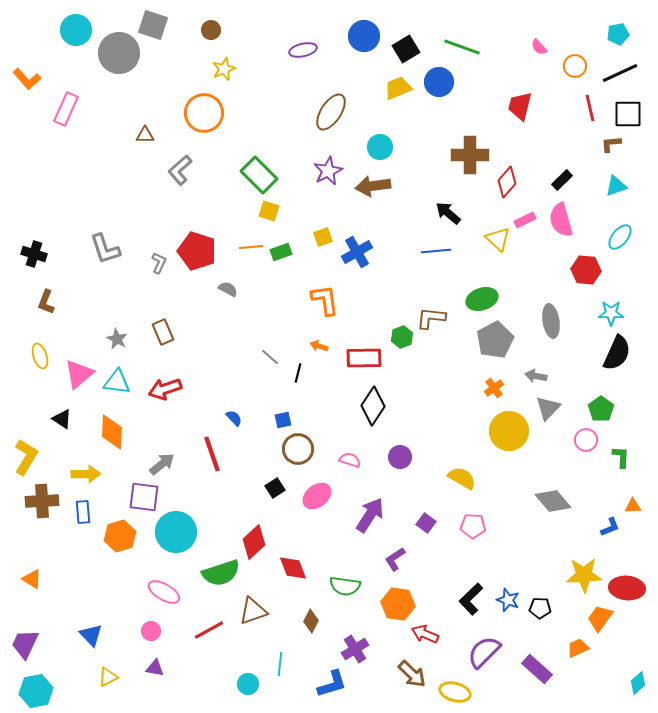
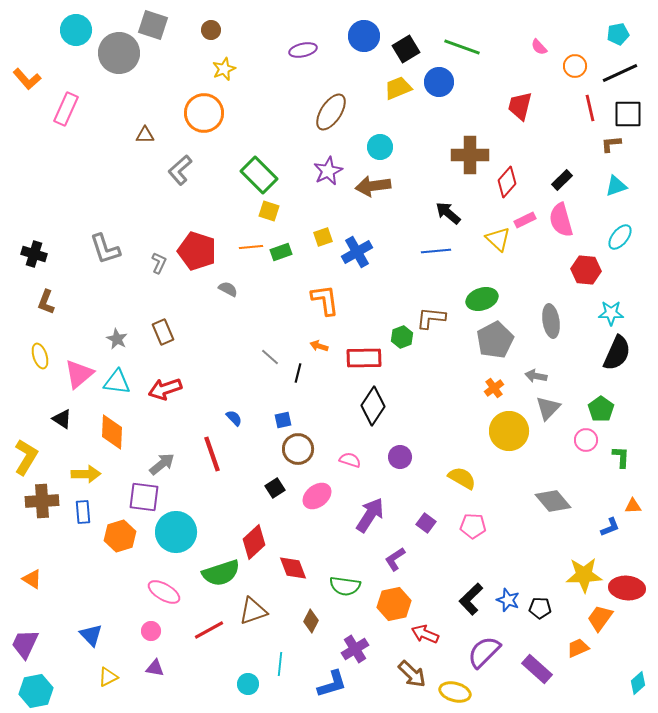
orange hexagon at (398, 604): moved 4 px left; rotated 20 degrees counterclockwise
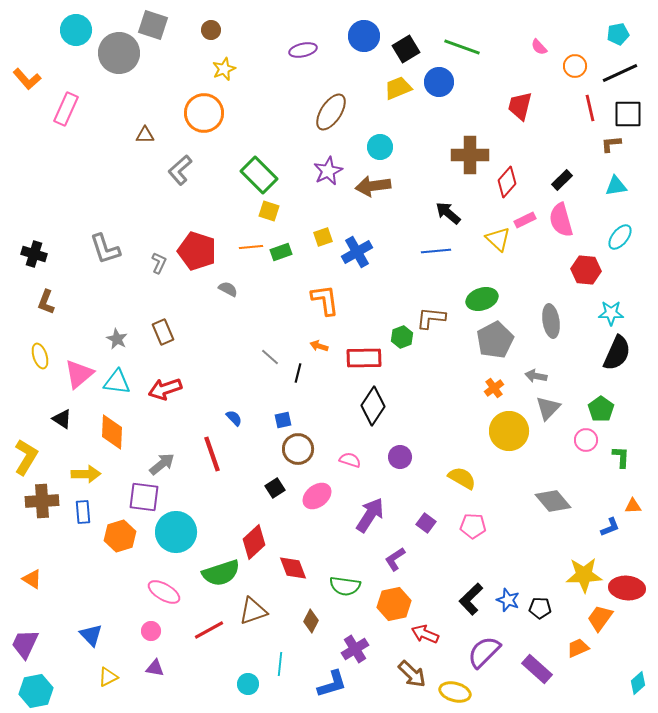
cyan triangle at (616, 186): rotated 10 degrees clockwise
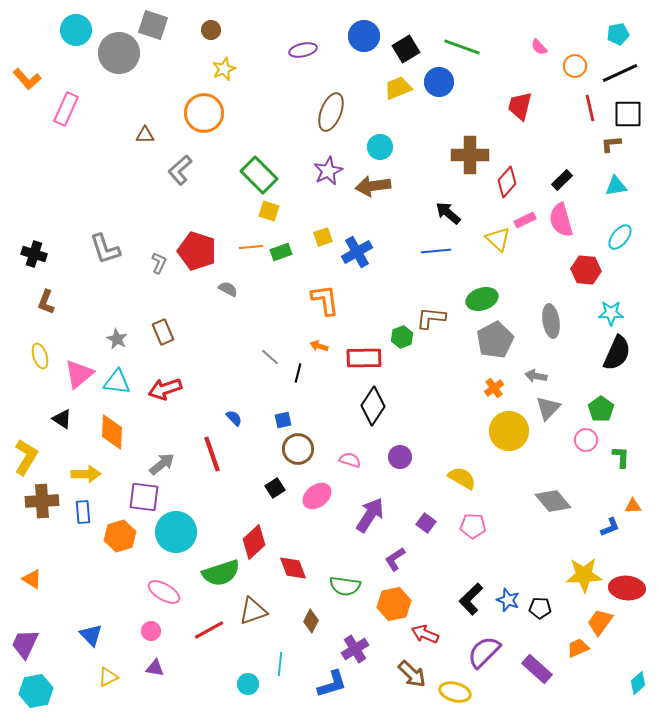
brown ellipse at (331, 112): rotated 12 degrees counterclockwise
orange trapezoid at (600, 618): moved 4 px down
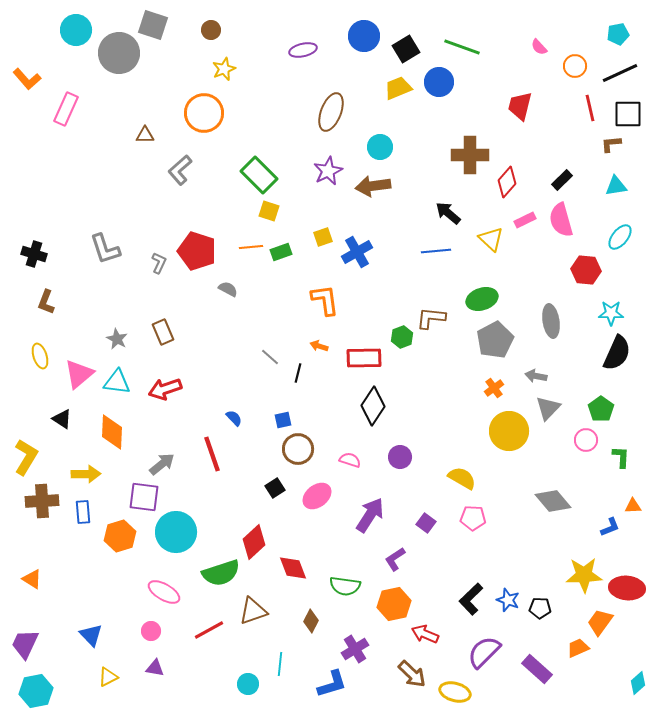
yellow triangle at (498, 239): moved 7 px left
pink pentagon at (473, 526): moved 8 px up
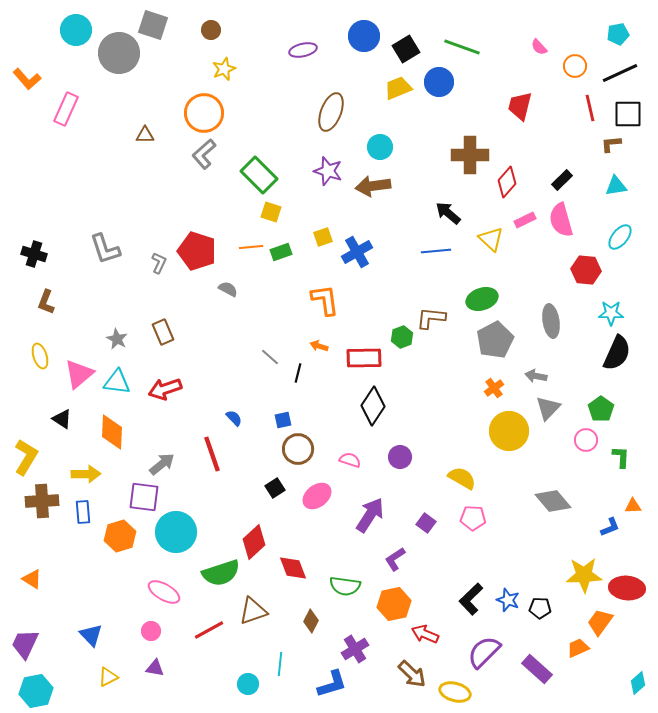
gray L-shape at (180, 170): moved 24 px right, 16 px up
purple star at (328, 171): rotated 28 degrees counterclockwise
yellow square at (269, 211): moved 2 px right, 1 px down
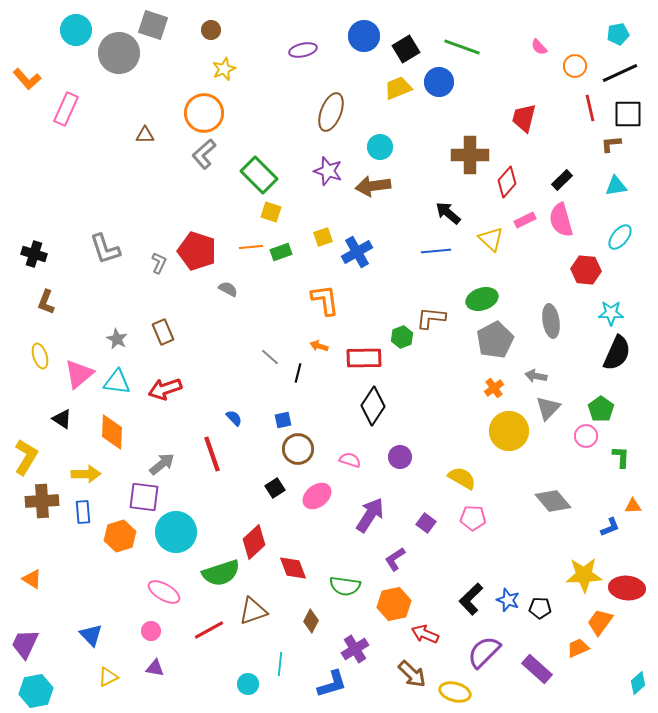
red trapezoid at (520, 106): moved 4 px right, 12 px down
pink circle at (586, 440): moved 4 px up
